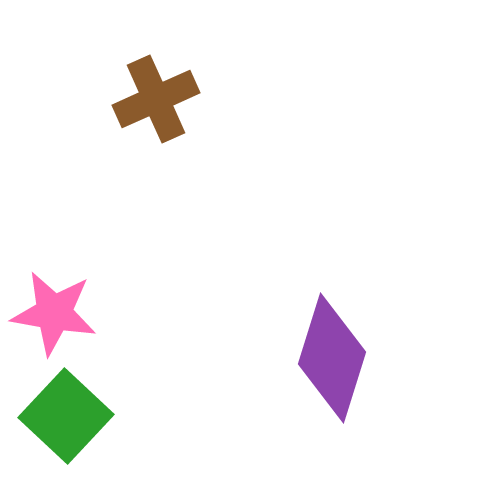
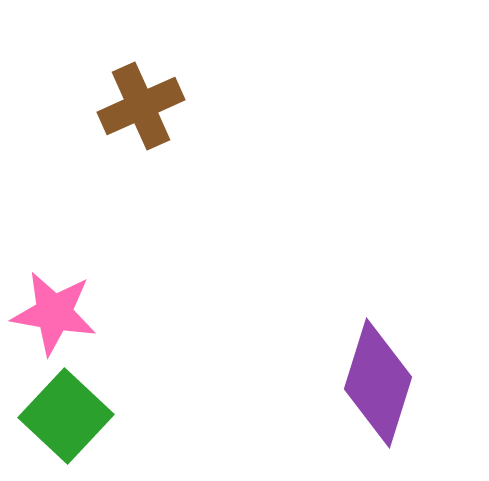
brown cross: moved 15 px left, 7 px down
purple diamond: moved 46 px right, 25 px down
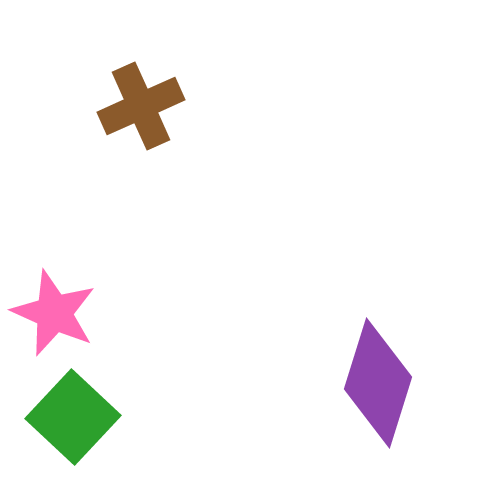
pink star: rotated 14 degrees clockwise
green square: moved 7 px right, 1 px down
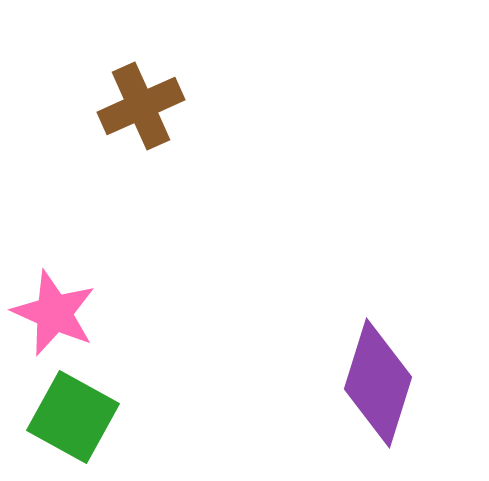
green square: rotated 14 degrees counterclockwise
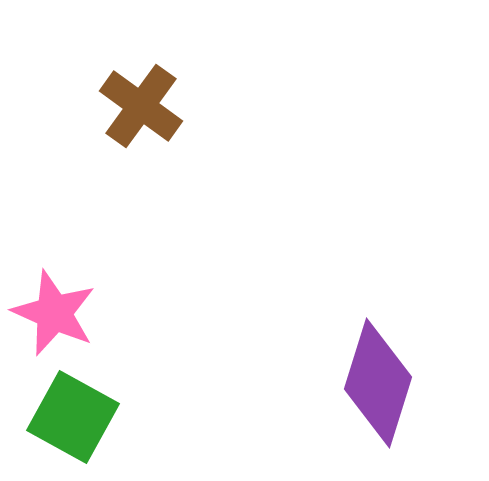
brown cross: rotated 30 degrees counterclockwise
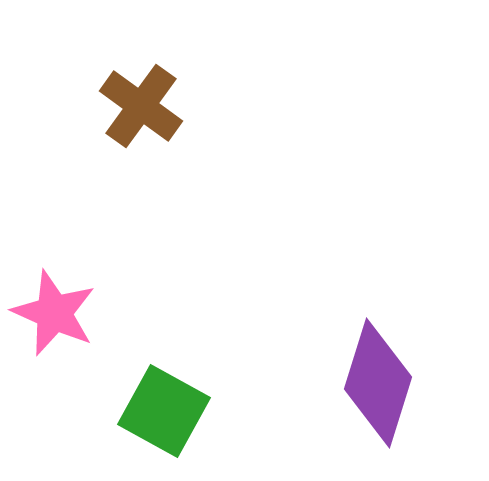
green square: moved 91 px right, 6 px up
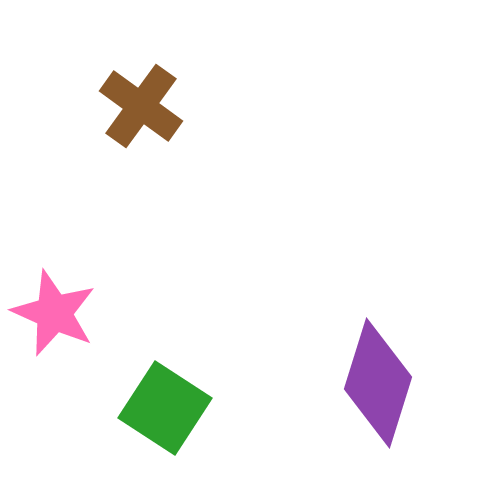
green square: moved 1 px right, 3 px up; rotated 4 degrees clockwise
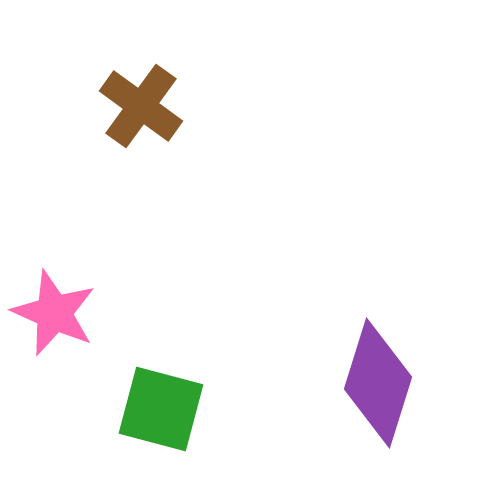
green square: moved 4 px left, 1 px down; rotated 18 degrees counterclockwise
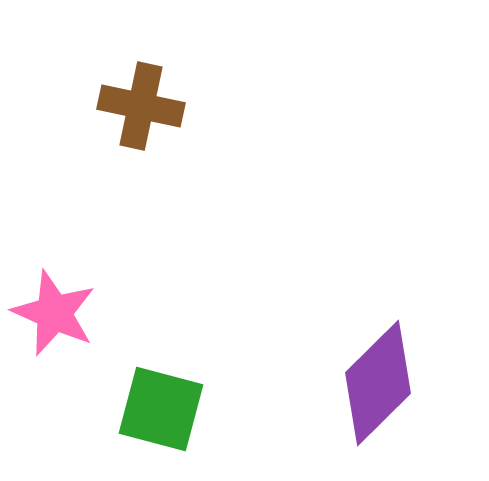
brown cross: rotated 24 degrees counterclockwise
purple diamond: rotated 28 degrees clockwise
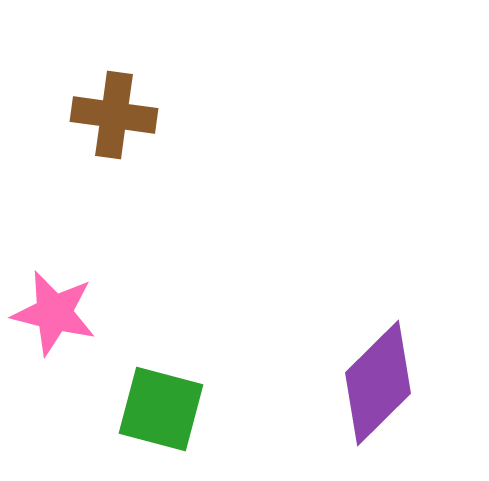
brown cross: moved 27 px left, 9 px down; rotated 4 degrees counterclockwise
pink star: rotated 10 degrees counterclockwise
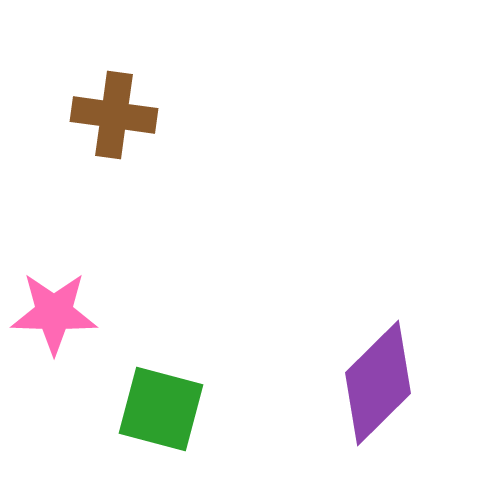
pink star: rotated 12 degrees counterclockwise
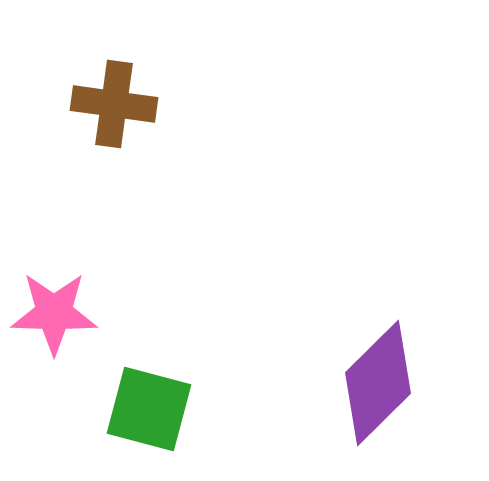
brown cross: moved 11 px up
green square: moved 12 px left
